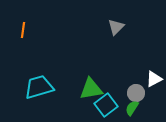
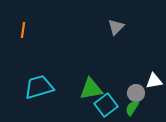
white triangle: moved 2 px down; rotated 18 degrees clockwise
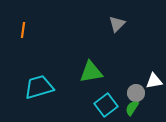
gray triangle: moved 1 px right, 3 px up
green triangle: moved 17 px up
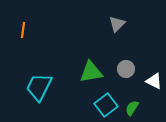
white triangle: rotated 36 degrees clockwise
cyan trapezoid: rotated 48 degrees counterclockwise
gray circle: moved 10 px left, 24 px up
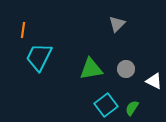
green triangle: moved 3 px up
cyan trapezoid: moved 30 px up
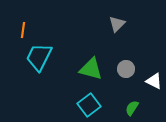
green triangle: rotated 25 degrees clockwise
cyan square: moved 17 px left
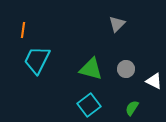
cyan trapezoid: moved 2 px left, 3 px down
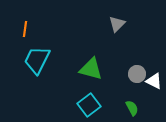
orange line: moved 2 px right, 1 px up
gray circle: moved 11 px right, 5 px down
green semicircle: rotated 119 degrees clockwise
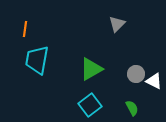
cyan trapezoid: rotated 16 degrees counterclockwise
green triangle: rotated 45 degrees counterclockwise
gray circle: moved 1 px left
cyan square: moved 1 px right
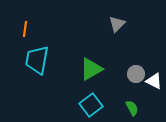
cyan square: moved 1 px right
